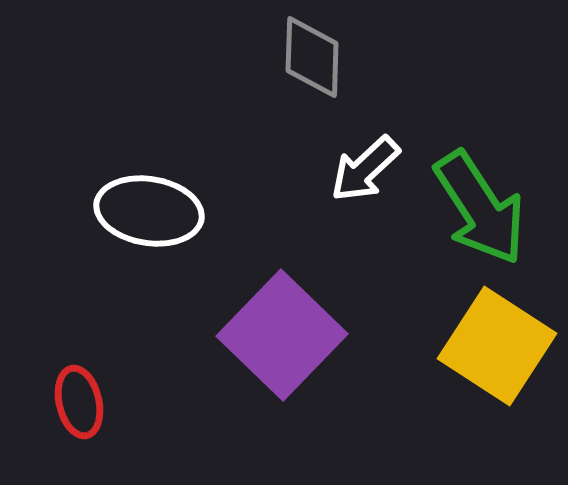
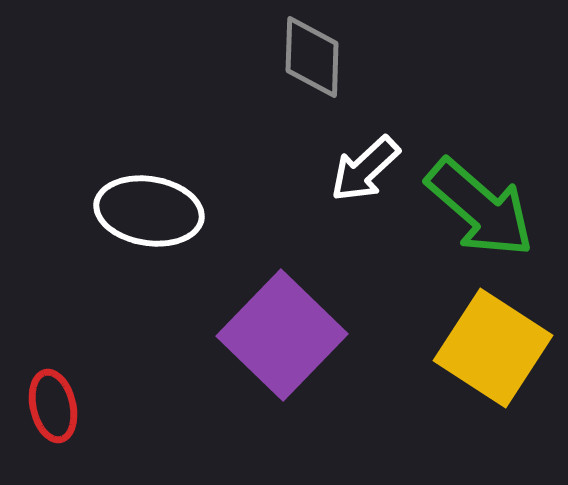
green arrow: rotated 16 degrees counterclockwise
yellow square: moved 4 px left, 2 px down
red ellipse: moved 26 px left, 4 px down
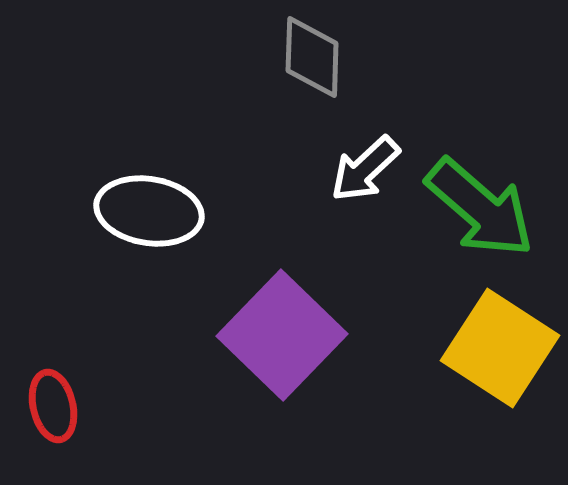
yellow square: moved 7 px right
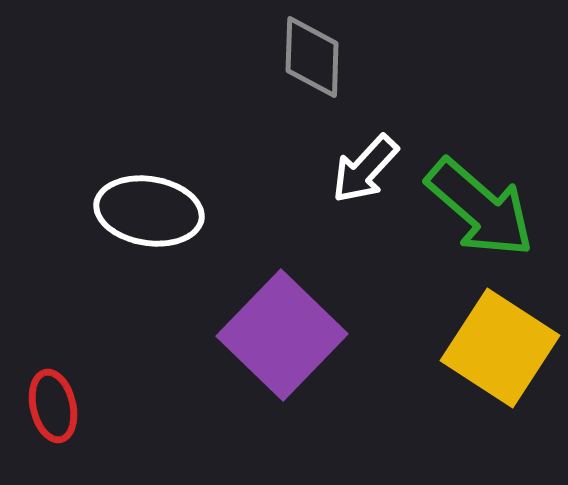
white arrow: rotated 4 degrees counterclockwise
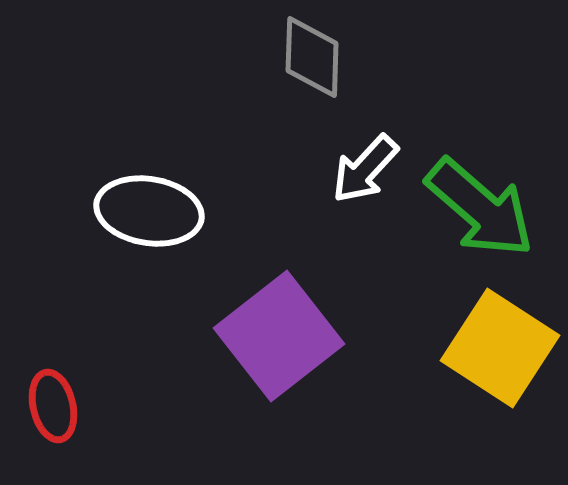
purple square: moved 3 px left, 1 px down; rotated 8 degrees clockwise
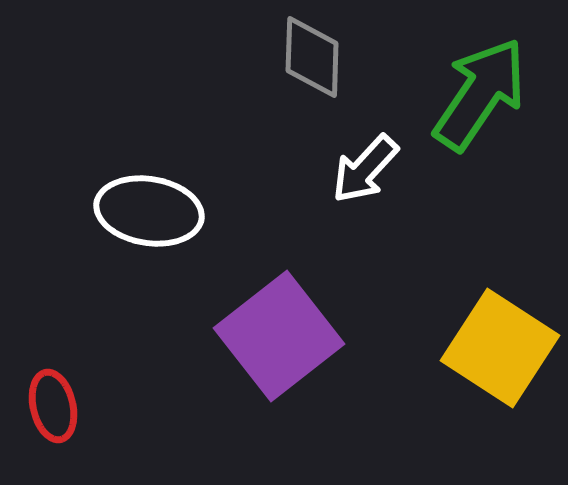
green arrow: moved 114 px up; rotated 97 degrees counterclockwise
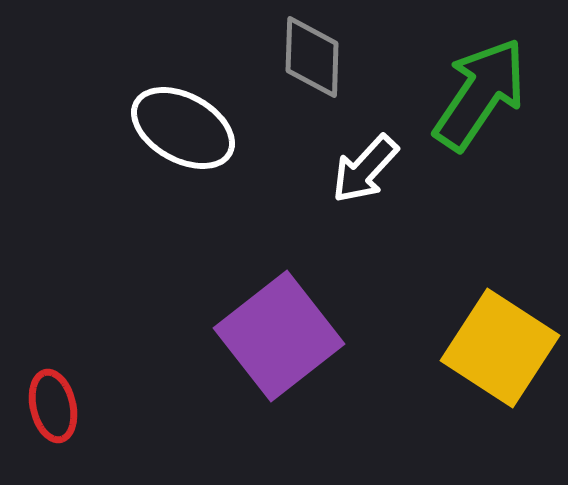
white ellipse: moved 34 px right, 83 px up; rotated 20 degrees clockwise
